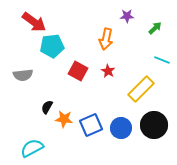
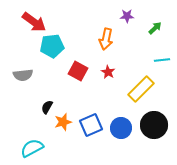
cyan line: rotated 28 degrees counterclockwise
red star: moved 1 px down
orange star: moved 1 px left, 3 px down; rotated 24 degrees counterclockwise
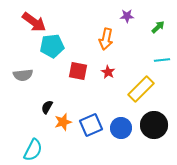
green arrow: moved 3 px right, 1 px up
red square: rotated 18 degrees counterclockwise
cyan semicircle: moved 1 px right, 2 px down; rotated 145 degrees clockwise
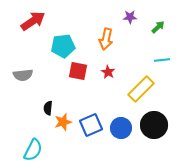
purple star: moved 3 px right, 1 px down
red arrow: moved 1 px left, 1 px up; rotated 70 degrees counterclockwise
cyan pentagon: moved 11 px right
black semicircle: moved 1 px right, 1 px down; rotated 24 degrees counterclockwise
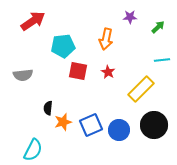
blue circle: moved 2 px left, 2 px down
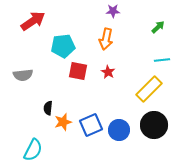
purple star: moved 17 px left, 6 px up
yellow rectangle: moved 8 px right
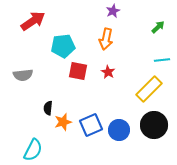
purple star: rotated 24 degrees counterclockwise
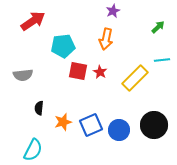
red star: moved 8 px left
yellow rectangle: moved 14 px left, 11 px up
black semicircle: moved 9 px left
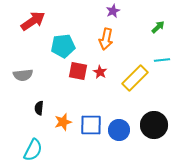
blue square: rotated 25 degrees clockwise
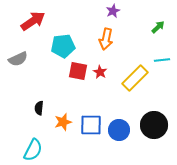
gray semicircle: moved 5 px left, 16 px up; rotated 18 degrees counterclockwise
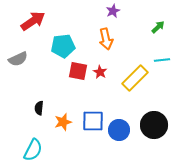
orange arrow: rotated 25 degrees counterclockwise
blue square: moved 2 px right, 4 px up
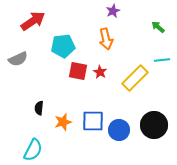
green arrow: rotated 96 degrees counterclockwise
